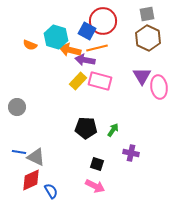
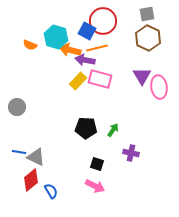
pink rectangle: moved 2 px up
red diamond: rotated 15 degrees counterclockwise
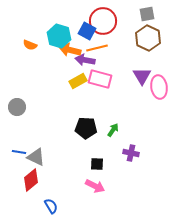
cyan hexagon: moved 3 px right, 1 px up
yellow rectangle: rotated 18 degrees clockwise
black square: rotated 16 degrees counterclockwise
blue semicircle: moved 15 px down
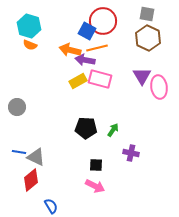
gray square: rotated 21 degrees clockwise
cyan hexagon: moved 30 px left, 10 px up
black square: moved 1 px left, 1 px down
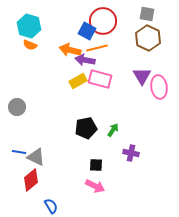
black pentagon: rotated 15 degrees counterclockwise
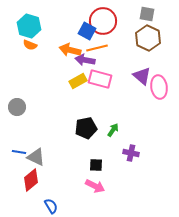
purple triangle: rotated 18 degrees counterclockwise
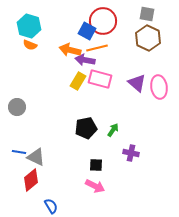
purple triangle: moved 5 px left, 7 px down
yellow rectangle: rotated 30 degrees counterclockwise
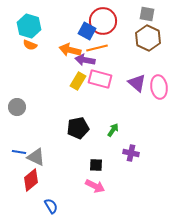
black pentagon: moved 8 px left
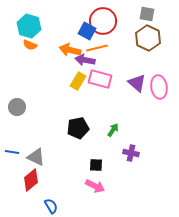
blue line: moved 7 px left
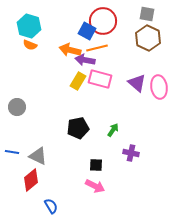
gray triangle: moved 2 px right, 1 px up
